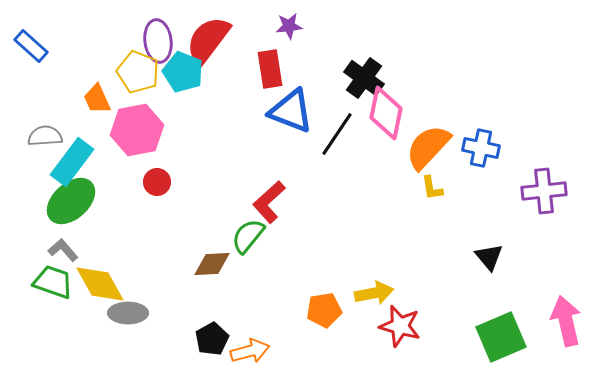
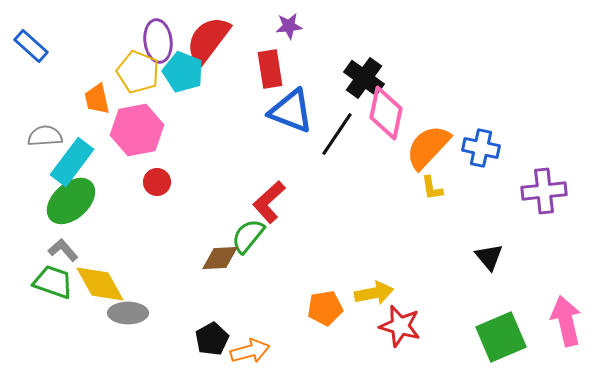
orange trapezoid: rotated 12 degrees clockwise
brown diamond: moved 8 px right, 6 px up
orange pentagon: moved 1 px right, 2 px up
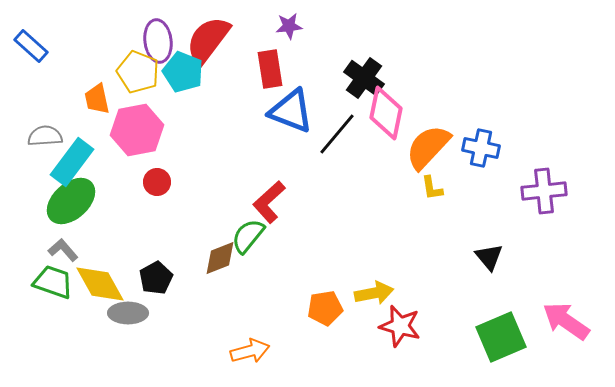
black line: rotated 6 degrees clockwise
brown diamond: rotated 18 degrees counterclockwise
pink arrow: rotated 42 degrees counterclockwise
black pentagon: moved 56 px left, 61 px up
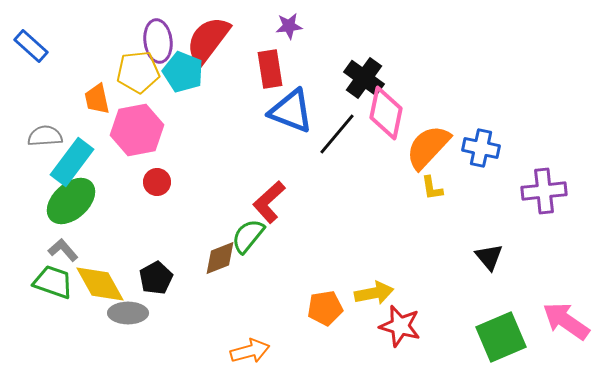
yellow pentagon: rotated 27 degrees counterclockwise
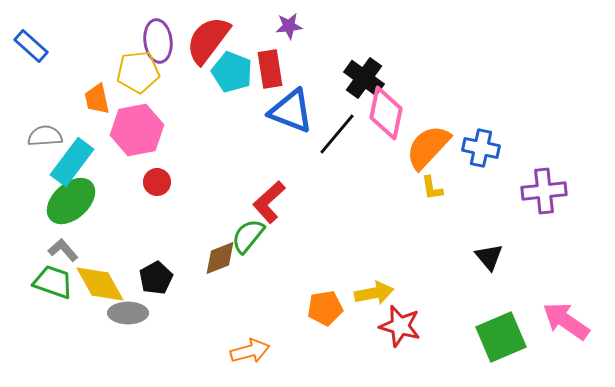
cyan pentagon: moved 49 px right
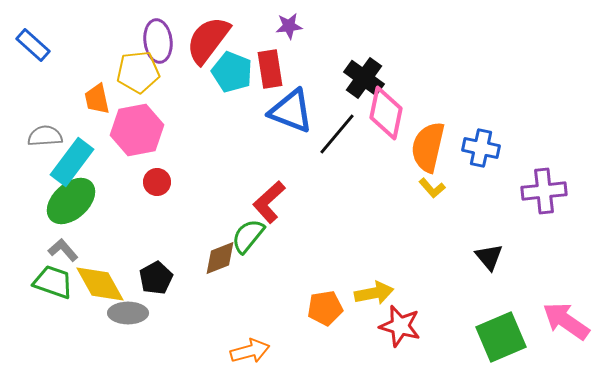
blue rectangle: moved 2 px right, 1 px up
orange semicircle: rotated 30 degrees counterclockwise
yellow L-shape: rotated 32 degrees counterclockwise
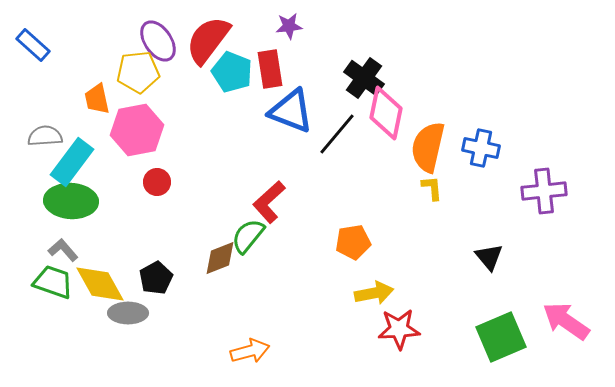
purple ellipse: rotated 27 degrees counterclockwise
yellow L-shape: rotated 144 degrees counterclockwise
green ellipse: rotated 45 degrees clockwise
orange pentagon: moved 28 px right, 66 px up
red star: moved 1 px left, 3 px down; rotated 18 degrees counterclockwise
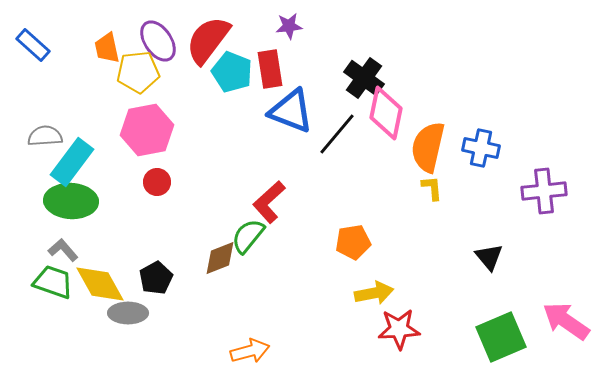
orange trapezoid: moved 10 px right, 51 px up
pink hexagon: moved 10 px right
